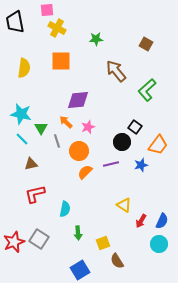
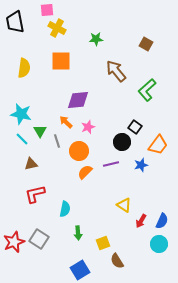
green triangle: moved 1 px left, 3 px down
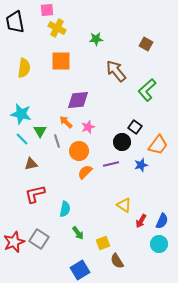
green arrow: rotated 32 degrees counterclockwise
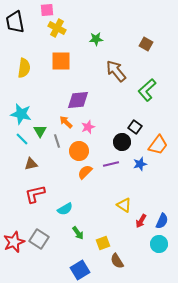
blue star: moved 1 px left, 1 px up
cyan semicircle: rotated 49 degrees clockwise
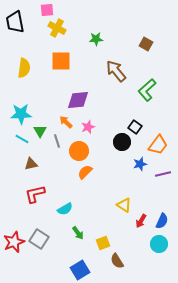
cyan star: rotated 15 degrees counterclockwise
cyan line: rotated 16 degrees counterclockwise
purple line: moved 52 px right, 10 px down
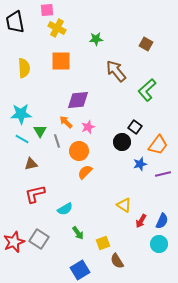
yellow semicircle: rotated 12 degrees counterclockwise
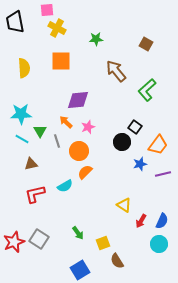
cyan semicircle: moved 23 px up
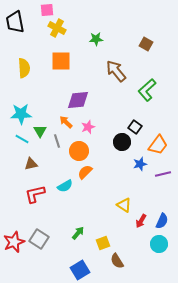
green arrow: rotated 104 degrees counterclockwise
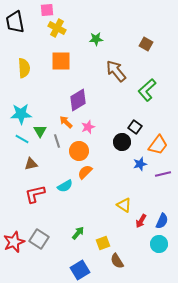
purple diamond: rotated 25 degrees counterclockwise
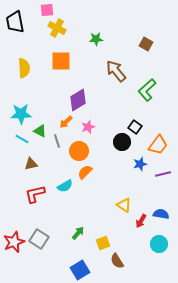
orange arrow: rotated 88 degrees counterclockwise
green triangle: rotated 32 degrees counterclockwise
blue semicircle: moved 1 px left, 7 px up; rotated 105 degrees counterclockwise
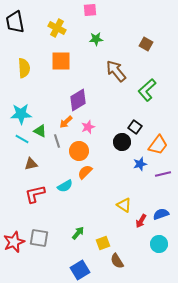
pink square: moved 43 px right
blue semicircle: rotated 28 degrees counterclockwise
gray square: moved 1 px up; rotated 24 degrees counterclockwise
